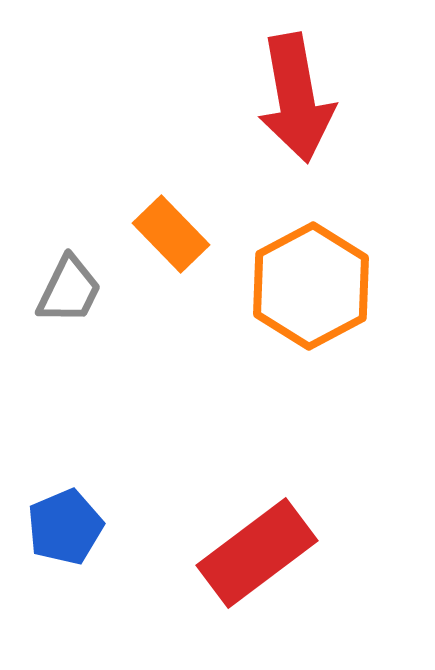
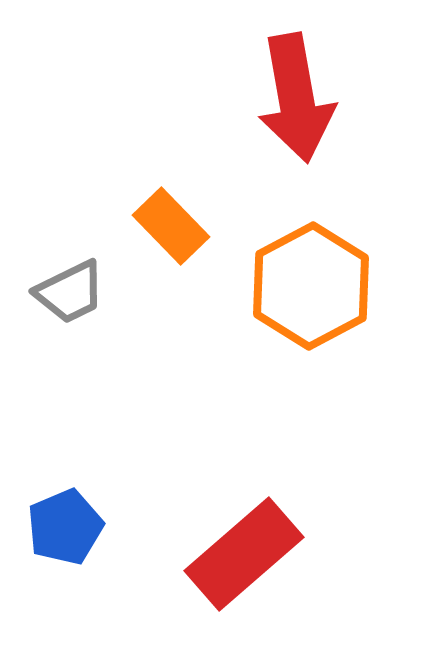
orange rectangle: moved 8 px up
gray trapezoid: moved 1 px right, 2 px down; rotated 38 degrees clockwise
red rectangle: moved 13 px left, 1 px down; rotated 4 degrees counterclockwise
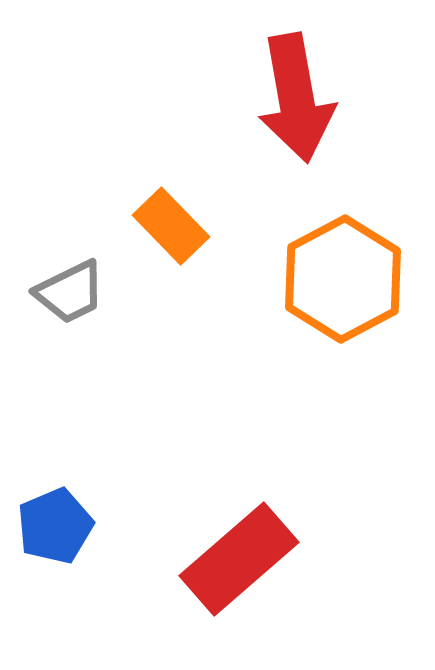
orange hexagon: moved 32 px right, 7 px up
blue pentagon: moved 10 px left, 1 px up
red rectangle: moved 5 px left, 5 px down
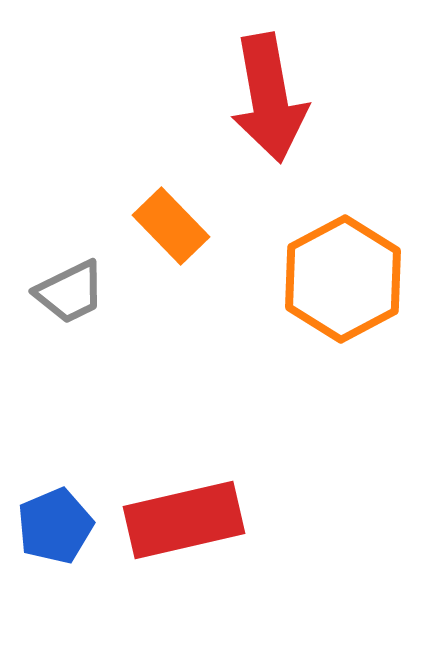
red arrow: moved 27 px left
red rectangle: moved 55 px left, 39 px up; rotated 28 degrees clockwise
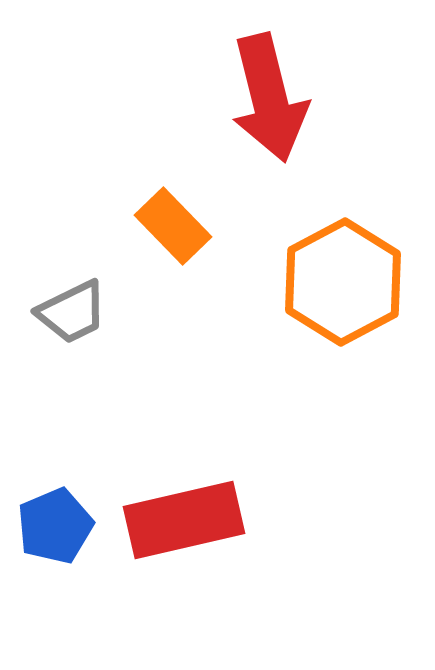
red arrow: rotated 4 degrees counterclockwise
orange rectangle: moved 2 px right
orange hexagon: moved 3 px down
gray trapezoid: moved 2 px right, 20 px down
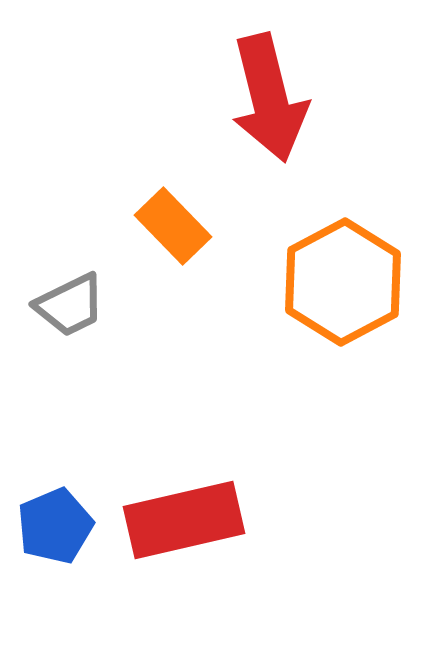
gray trapezoid: moved 2 px left, 7 px up
